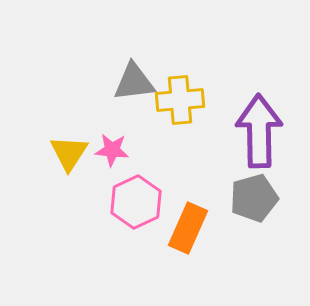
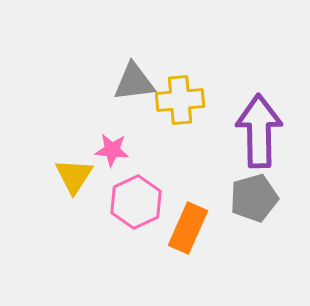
yellow triangle: moved 5 px right, 23 px down
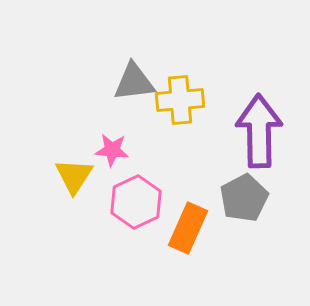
gray pentagon: moved 10 px left; rotated 12 degrees counterclockwise
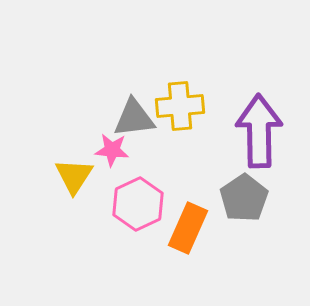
gray triangle: moved 36 px down
yellow cross: moved 6 px down
gray pentagon: rotated 6 degrees counterclockwise
pink hexagon: moved 2 px right, 2 px down
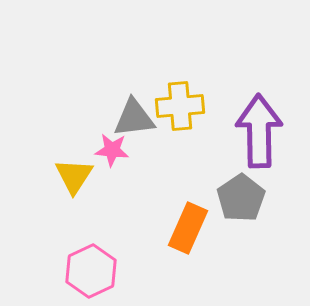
gray pentagon: moved 3 px left
pink hexagon: moved 47 px left, 67 px down
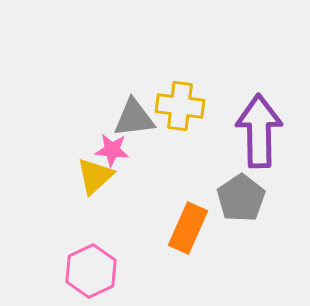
yellow cross: rotated 12 degrees clockwise
yellow triangle: moved 21 px right; rotated 15 degrees clockwise
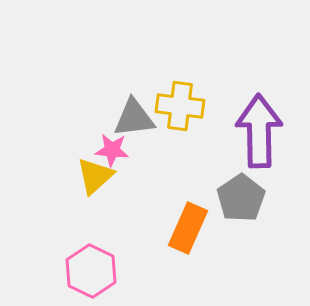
pink hexagon: rotated 9 degrees counterclockwise
